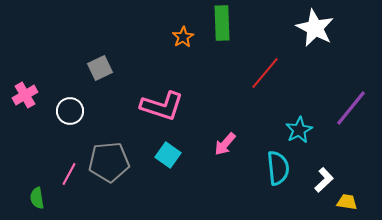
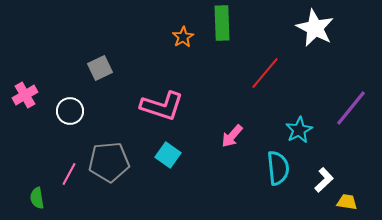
pink arrow: moved 7 px right, 8 px up
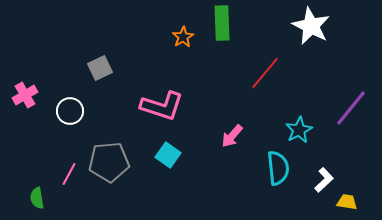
white star: moved 4 px left, 2 px up
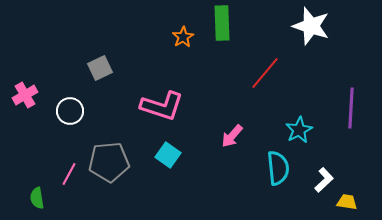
white star: rotated 9 degrees counterclockwise
purple line: rotated 36 degrees counterclockwise
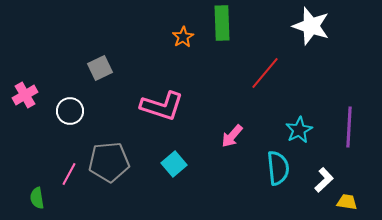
purple line: moved 2 px left, 19 px down
cyan square: moved 6 px right, 9 px down; rotated 15 degrees clockwise
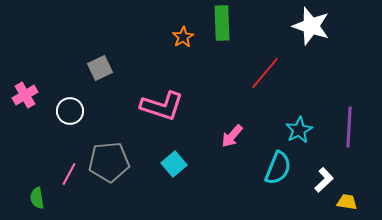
cyan semicircle: rotated 28 degrees clockwise
